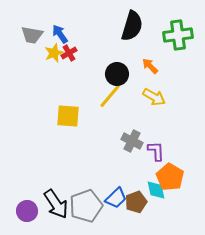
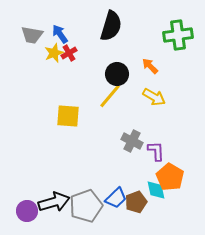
black semicircle: moved 21 px left
black arrow: moved 2 px left, 2 px up; rotated 72 degrees counterclockwise
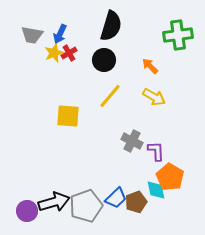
blue arrow: rotated 120 degrees counterclockwise
black circle: moved 13 px left, 14 px up
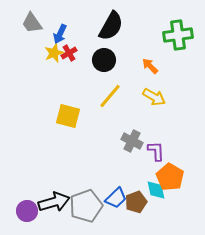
black semicircle: rotated 12 degrees clockwise
gray trapezoid: moved 12 px up; rotated 45 degrees clockwise
yellow square: rotated 10 degrees clockwise
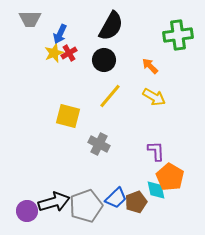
gray trapezoid: moved 2 px left, 4 px up; rotated 55 degrees counterclockwise
gray cross: moved 33 px left, 3 px down
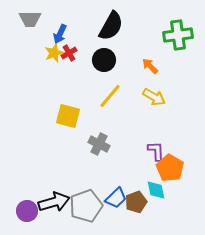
orange pentagon: moved 9 px up
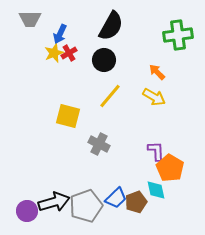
orange arrow: moved 7 px right, 6 px down
